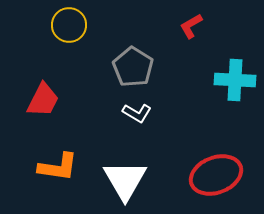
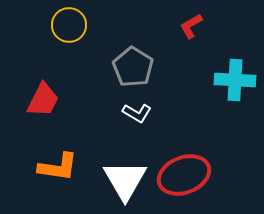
red ellipse: moved 32 px left
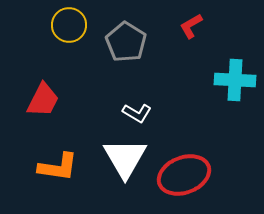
gray pentagon: moved 7 px left, 25 px up
white triangle: moved 22 px up
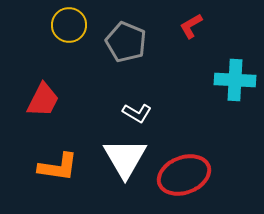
gray pentagon: rotated 9 degrees counterclockwise
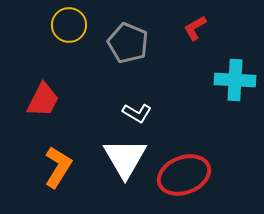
red L-shape: moved 4 px right, 2 px down
gray pentagon: moved 2 px right, 1 px down
orange L-shape: rotated 66 degrees counterclockwise
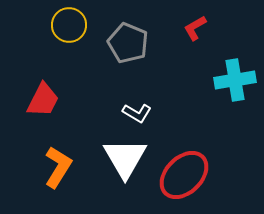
cyan cross: rotated 12 degrees counterclockwise
red ellipse: rotated 24 degrees counterclockwise
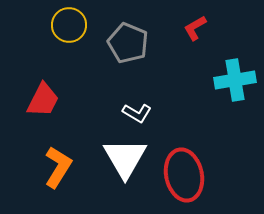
red ellipse: rotated 57 degrees counterclockwise
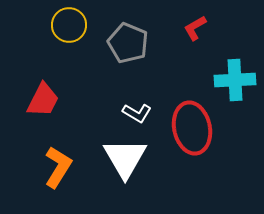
cyan cross: rotated 6 degrees clockwise
red ellipse: moved 8 px right, 47 px up
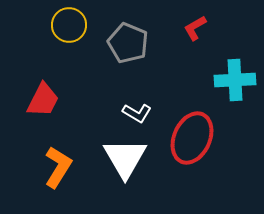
red ellipse: moved 10 px down; rotated 36 degrees clockwise
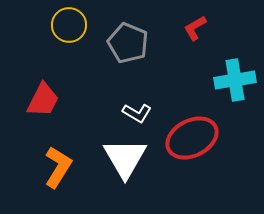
cyan cross: rotated 6 degrees counterclockwise
red ellipse: rotated 39 degrees clockwise
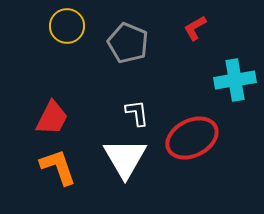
yellow circle: moved 2 px left, 1 px down
red trapezoid: moved 9 px right, 18 px down
white L-shape: rotated 128 degrees counterclockwise
orange L-shape: rotated 51 degrees counterclockwise
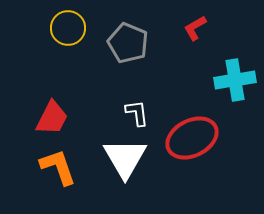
yellow circle: moved 1 px right, 2 px down
